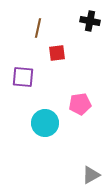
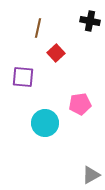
red square: moved 1 px left; rotated 36 degrees counterclockwise
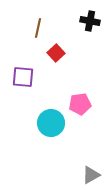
cyan circle: moved 6 px right
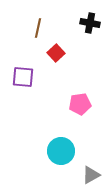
black cross: moved 2 px down
cyan circle: moved 10 px right, 28 px down
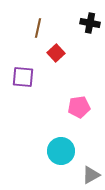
pink pentagon: moved 1 px left, 3 px down
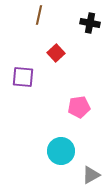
brown line: moved 1 px right, 13 px up
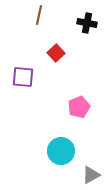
black cross: moved 3 px left
pink pentagon: rotated 15 degrees counterclockwise
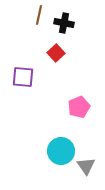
black cross: moved 23 px left
gray triangle: moved 5 px left, 9 px up; rotated 36 degrees counterclockwise
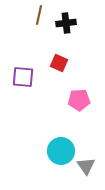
black cross: moved 2 px right; rotated 18 degrees counterclockwise
red square: moved 3 px right, 10 px down; rotated 24 degrees counterclockwise
pink pentagon: moved 7 px up; rotated 20 degrees clockwise
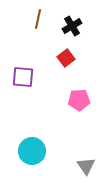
brown line: moved 1 px left, 4 px down
black cross: moved 6 px right, 3 px down; rotated 24 degrees counterclockwise
red square: moved 7 px right, 5 px up; rotated 30 degrees clockwise
cyan circle: moved 29 px left
